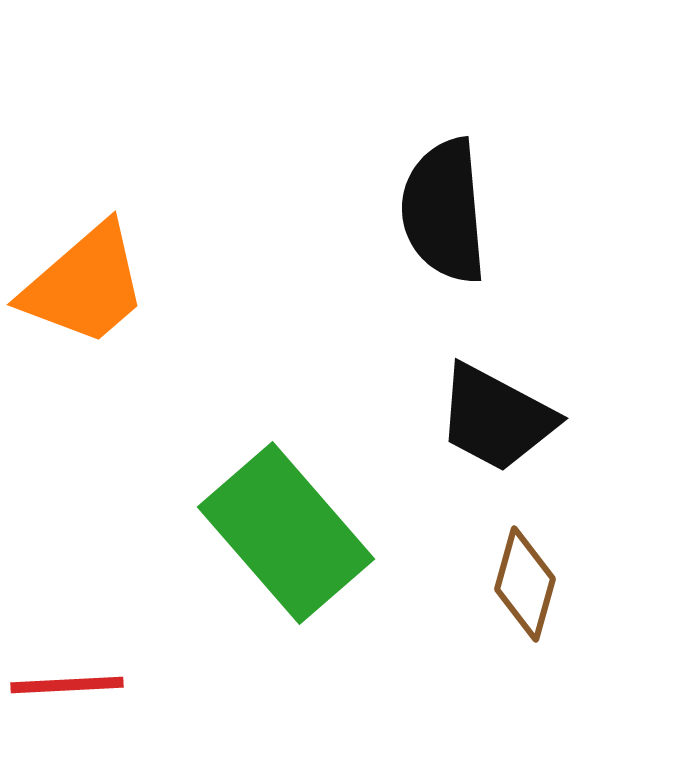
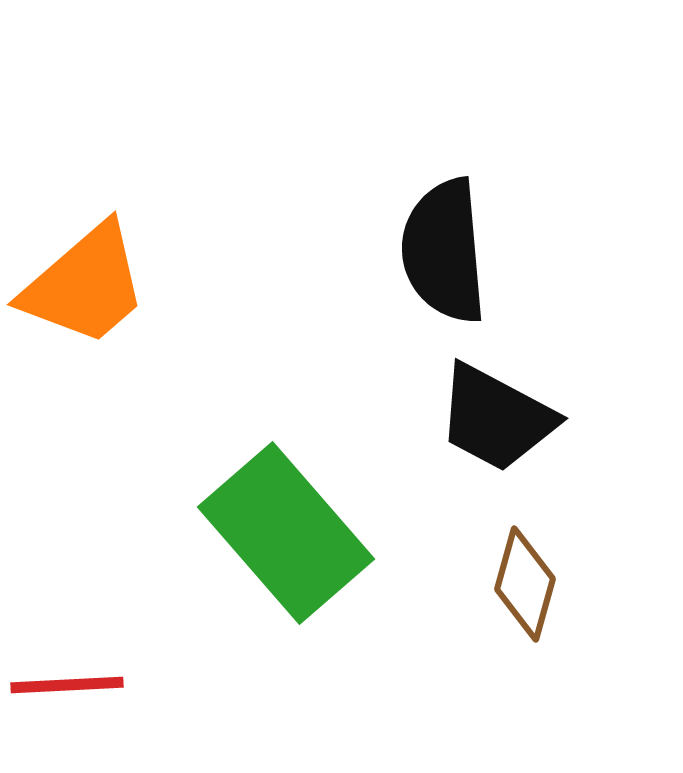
black semicircle: moved 40 px down
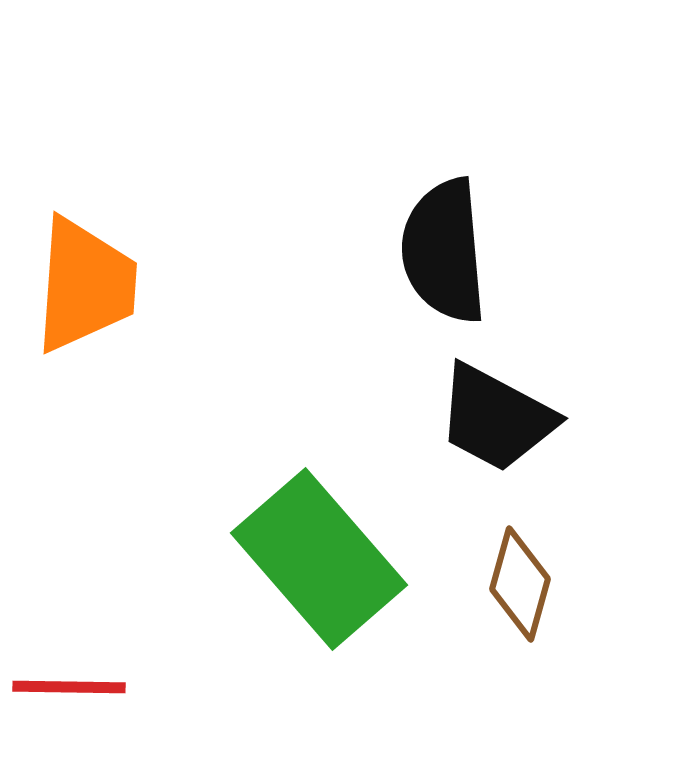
orange trapezoid: rotated 45 degrees counterclockwise
green rectangle: moved 33 px right, 26 px down
brown diamond: moved 5 px left
red line: moved 2 px right, 2 px down; rotated 4 degrees clockwise
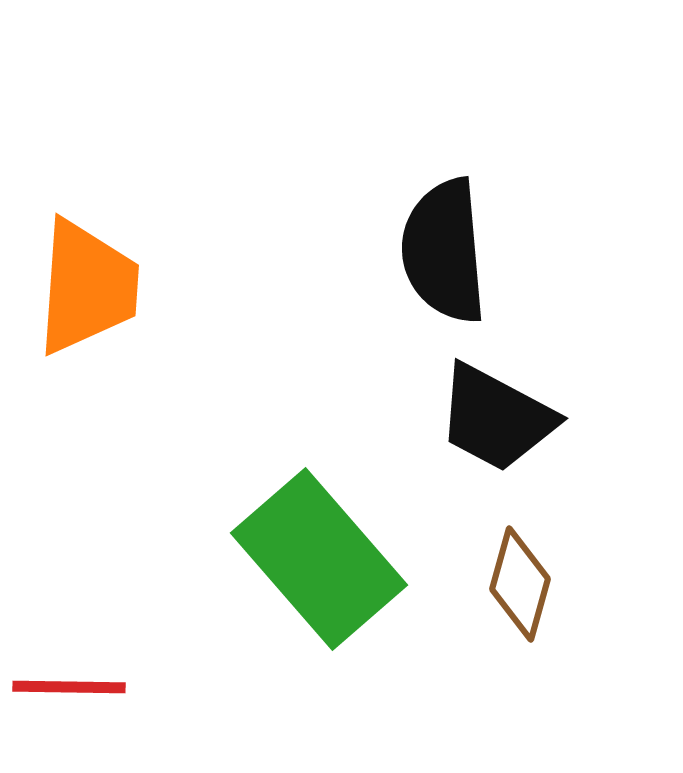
orange trapezoid: moved 2 px right, 2 px down
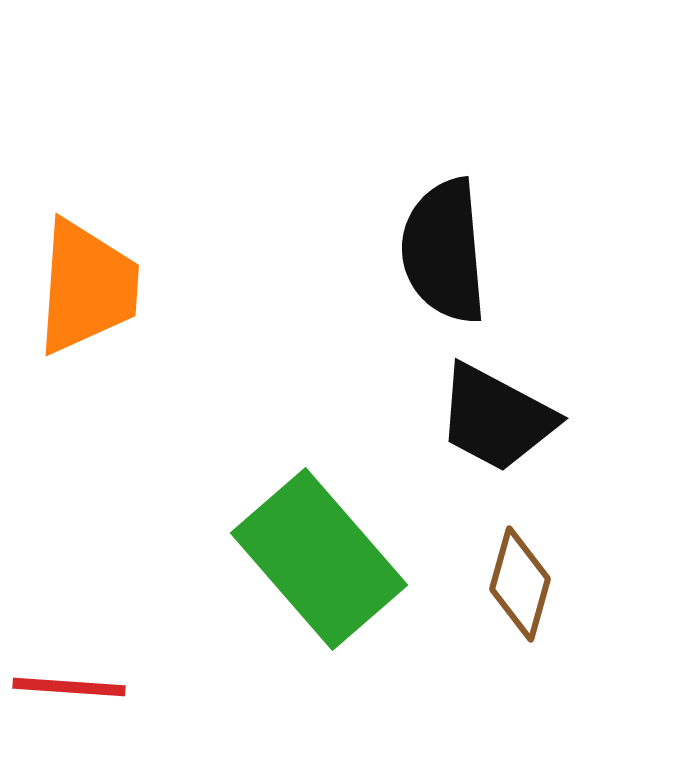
red line: rotated 3 degrees clockwise
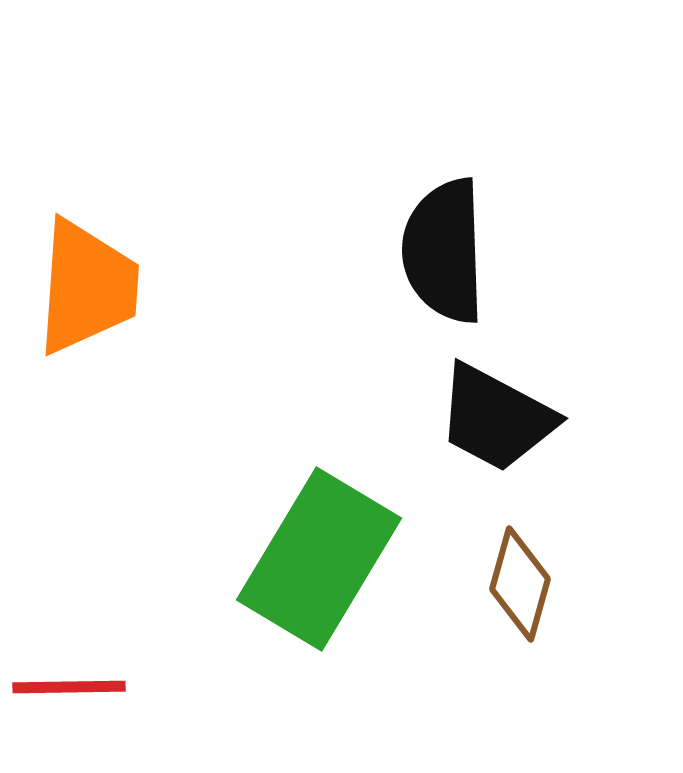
black semicircle: rotated 3 degrees clockwise
green rectangle: rotated 72 degrees clockwise
red line: rotated 5 degrees counterclockwise
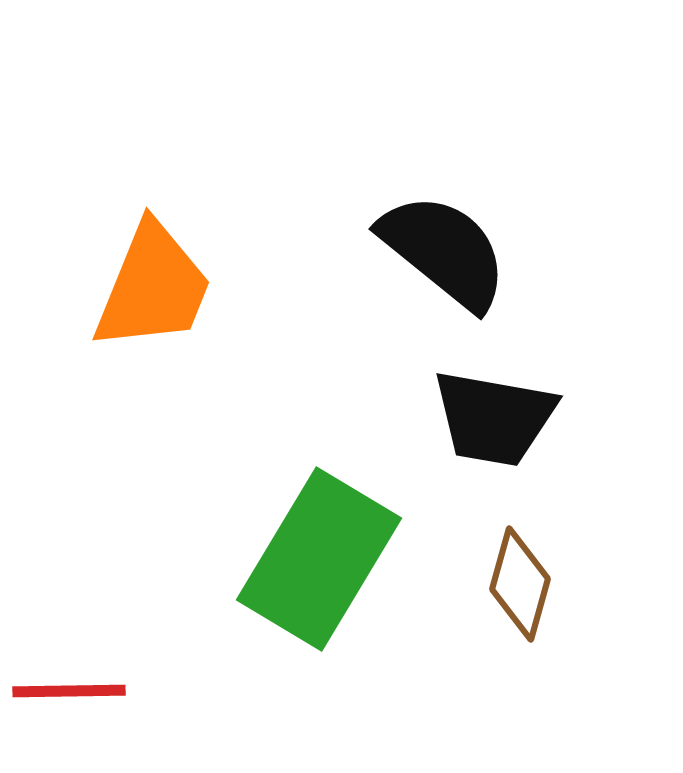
black semicircle: rotated 131 degrees clockwise
orange trapezoid: moved 66 px right; rotated 18 degrees clockwise
black trapezoid: moved 2 px left; rotated 18 degrees counterclockwise
red line: moved 4 px down
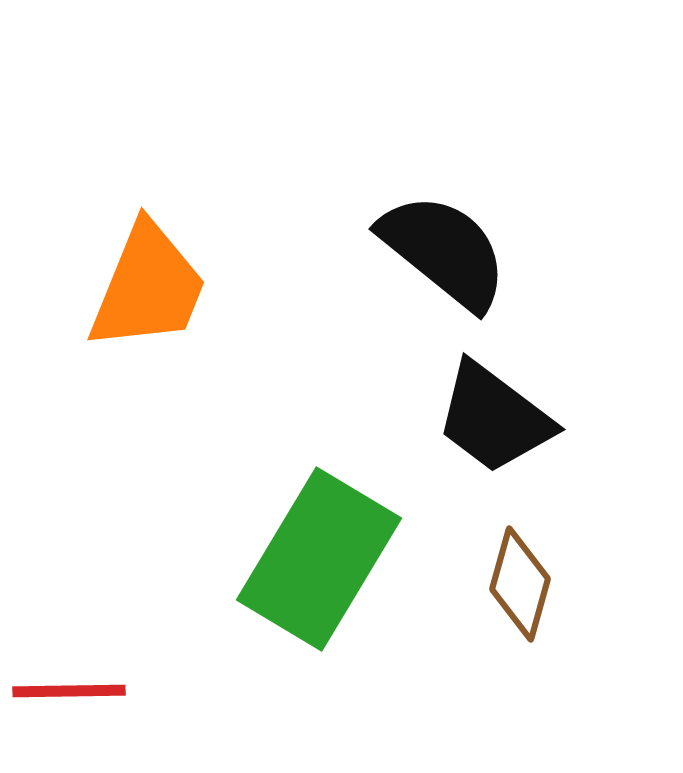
orange trapezoid: moved 5 px left
black trapezoid: rotated 27 degrees clockwise
